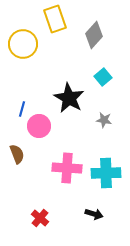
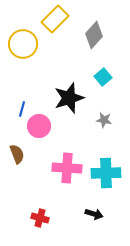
yellow rectangle: rotated 64 degrees clockwise
black star: rotated 24 degrees clockwise
red cross: rotated 24 degrees counterclockwise
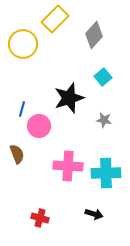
pink cross: moved 1 px right, 2 px up
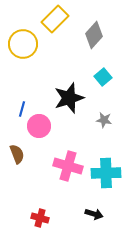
pink cross: rotated 12 degrees clockwise
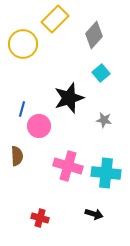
cyan square: moved 2 px left, 4 px up
brown semicircle: moved 2 px down; rotated 18 degrees clockwise
cyan cross: rotated 8 degrees clockwise
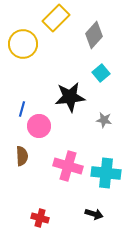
yellow rectangle: moved 1 px right, 1 px up
black star: moved 1 px right, 1 px up; rotated 12 degrees clockwise
brown semicircle: moved 5 px right
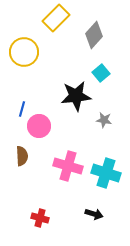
yellow circle: moved 1 px right, 8 px down
black star: moved 6 px right, 1 px up
cyan cross: rotated 12 degrees clockwise
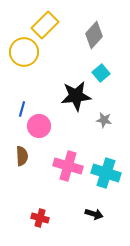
yellow rectangle: moved 11 px left, 7 px down
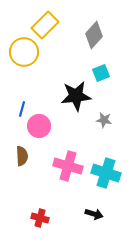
cyan square: rotated 18 degrees clockwise
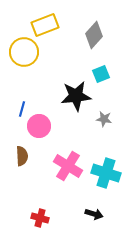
yellow rectangle: rotated 24 degrees clockwise
cyan square: moved 1 px down
gray star: moved 1 px up
pink cross: rotated 16 degrees clockwise
